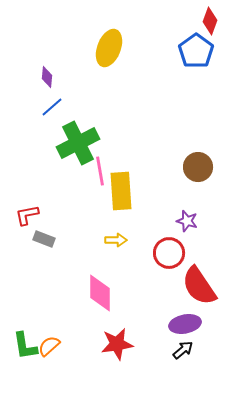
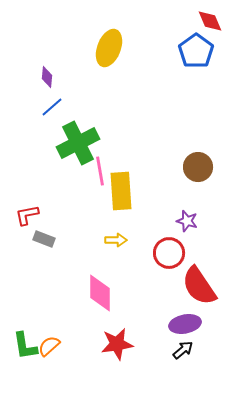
red diamond: rotated 44 degrees counterclockwise
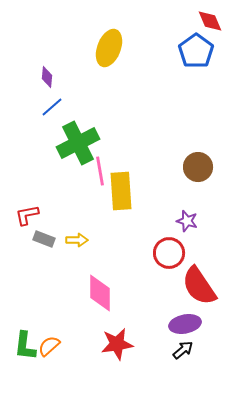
yellow arrow: moved 39 px left
green L-shape: rotated 16 degrees clockwise
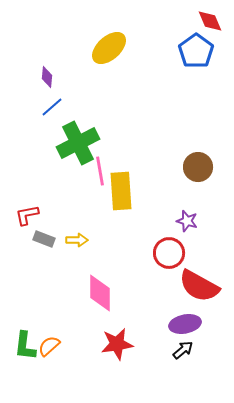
yellow ellipse: rotated 27 degrees clockwise
red semicircle: rotated 27 degrees counterclockwise
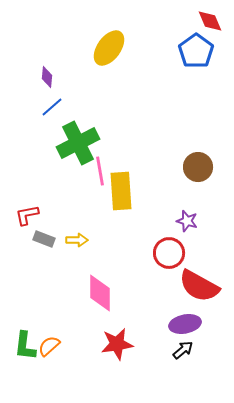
yellow ellipse: rotated 12 degrees counterclockwise
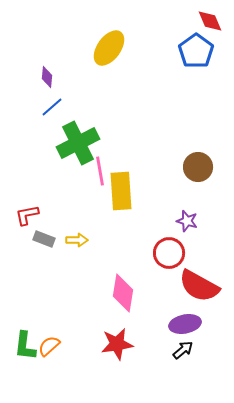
pink diamond: moved 23 px right; rotated 9 degrees clockwise
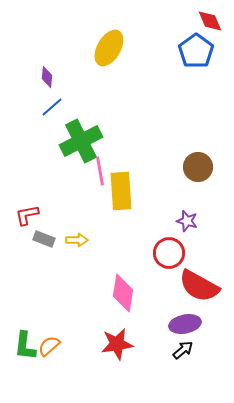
yellow ellipse: rotated 6 degrees counterclockwise
green cross: moved 3 px right, 2 px up
